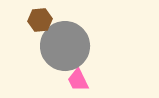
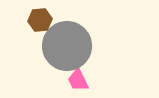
gray circle: moved 2 px right
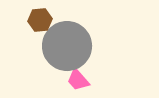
pink trapezoid: rotated 15 degrees counterclockwise
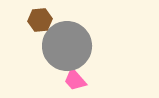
pink trapezoid: moved 3 px left
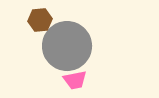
pink trapezoid: rotated 60 degrees counterclockwise
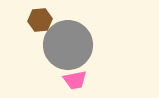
gray circle: moved 1 px right, 1 px up
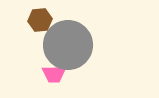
pink trapezoid: moved 21 px left, 6 px up; rotated 10 degrees clockwise
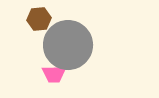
brown hexagon: moved 1 px left, 1 px up
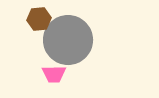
gray circle: moved 5 px up
